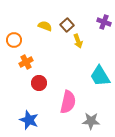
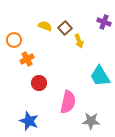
brown square: moved 2 px left, 3 px down
yellow arrow: moved 1 px right
orange cross: moved 1 px right, 3 px up
blue star: moved 1 px down
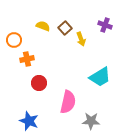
purple cross: moved 1 px right, 3 px down
yellow semicircle: moved 2 px left
yellow arrow: moved 2 px right, 2 px up
orange cross: rotated 16 degrees clockwise
cyan trapezoid: moved 1 px down; rotated 90 degrees counterclockwise
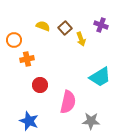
purple cross: moved 4 px left
red circle: moved 1 px right, 2 px down
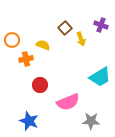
yellow semicircle: moved 19 px down
orange circle: moved 2 px left
orange cross: moved 1 px left
pink semicircle: rotated 55 degrees clockwise
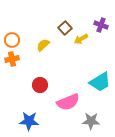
yellow arrow: rotated 80 degrees clockwise
yellow semicircle: rotated 64 degrees counterclockwise
orange cross: moved 14 px left
cyan trapezoid: moved 5 px down
blue star: rotated 18 degrees counterclockwise
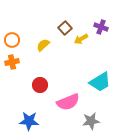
purple cross: moved 2 px down
orange cross: moved 3 px down
gray star: rotated 12 degrees counterclockwise
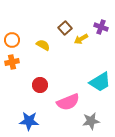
yellow semicircle: rotated 72 degrees clockwise
